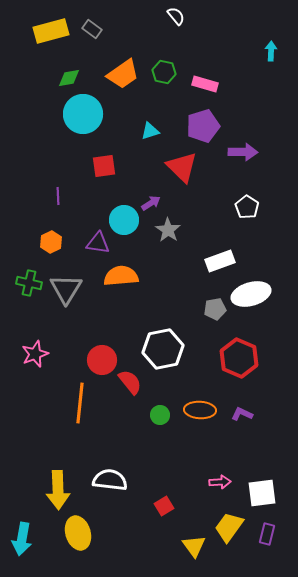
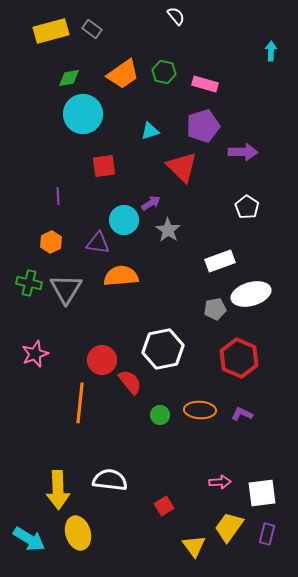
cyan arrow at (22, 539): moved 7 px right; rotated 68 degrees counterclockwise
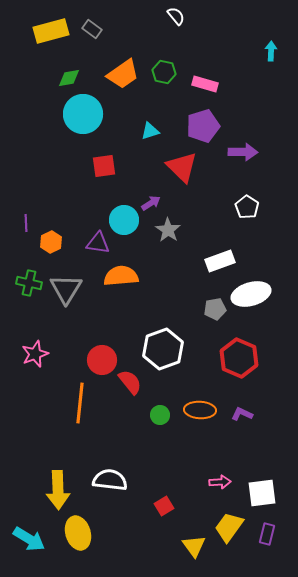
purple line at (58, 196): moved 32 px left, 27 px down
white hexagon at (163, 349): rotated 9 degrees counterclockwise
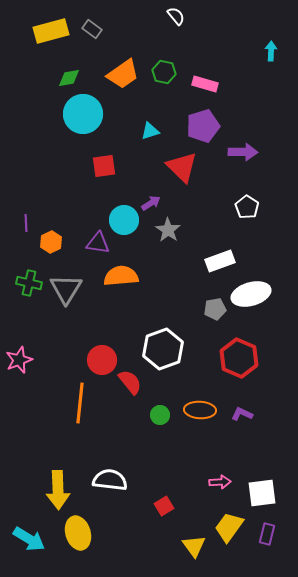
pink star at (35, 354): moved 16 px left, 6 px down
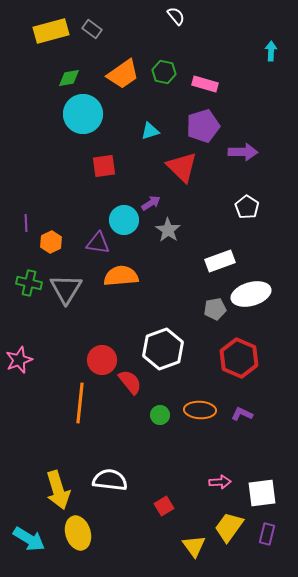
yellow arrow at (58, 490): rotated 15 degrees counterclockwise
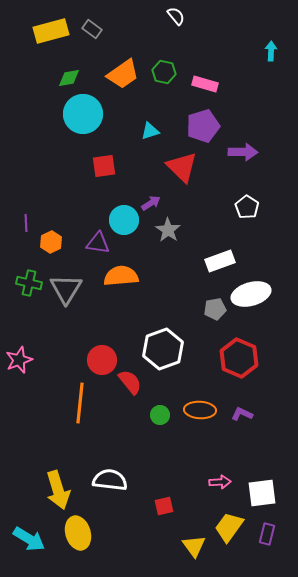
red square at (164, 506): rotated 18 degrees clockwise
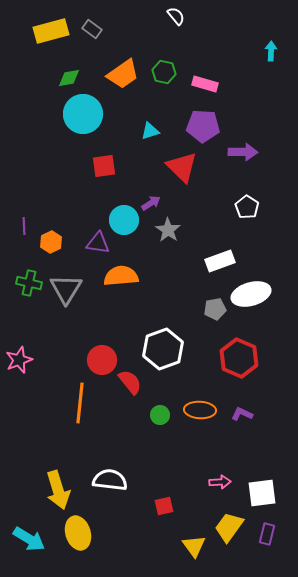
purple pentagon at (203, 126): rotated 20 degrees clockwise
purple line at (26, 223): moved 2 px left, 3 px down
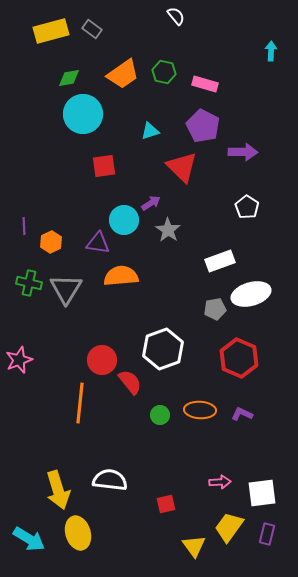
purple pentagon at (203, 126): rotated 24 degrees clockwise
red square at (164, 506): moved 2 px right, 2 px up
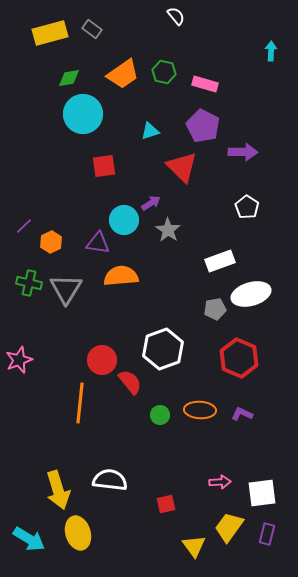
yellow rectangle at (51, 31): moved 1 px left, 2 px down
purple line at (24, 226): rotated 48 degrees clockwise
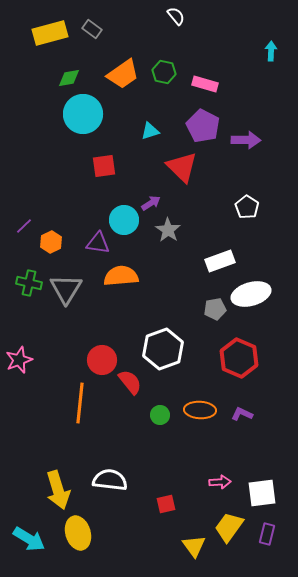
purple arrow at (243, 152): moved 3 px right, 12 px up
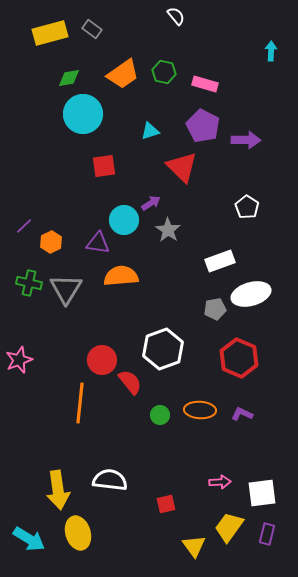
yellow arrow at (58, 490): rotated 9 degrees clockwise
